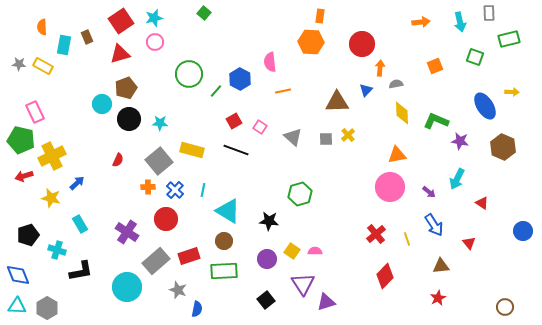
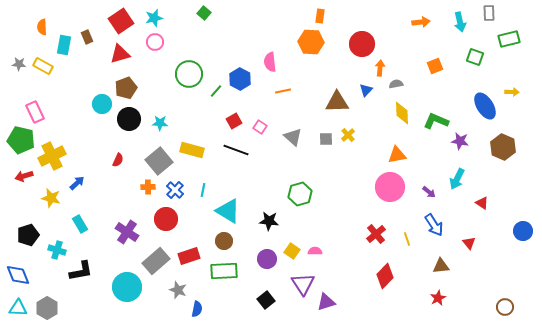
cyan triangle at (17, 306): moved 1 px right, 2 px down
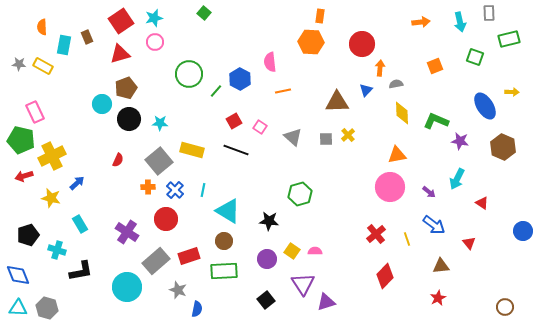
blue arrow at (434, 225): rotated 20 degrees counterclockwise
gray hexagon at (47, 308): rotated 15 degrees counterclockwise
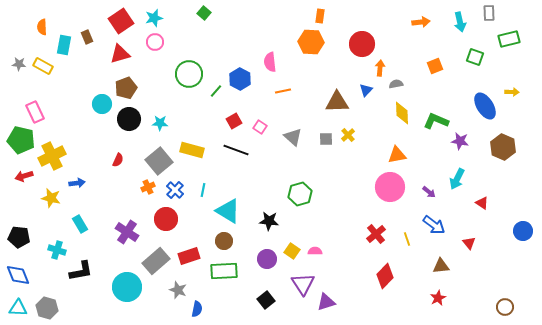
blue arrow at (77, 183): rotated 35 degrees clockwise
orange cross at (148, 187): rotated 24 degrees counterclockwise
black pentagon at (28, 235): moved 9 px left, 2 px down; rotated 25 degrees clockwise
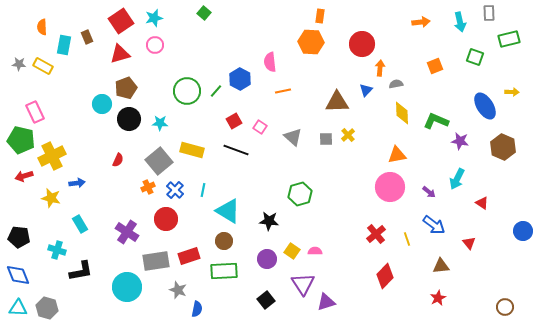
pink circle at (155, 42): moved 3 px down
green circle at (189, 74): moved 2 px left, 17 px down
gray rectangle at (156, 261): rotated 32 degrees clockwise
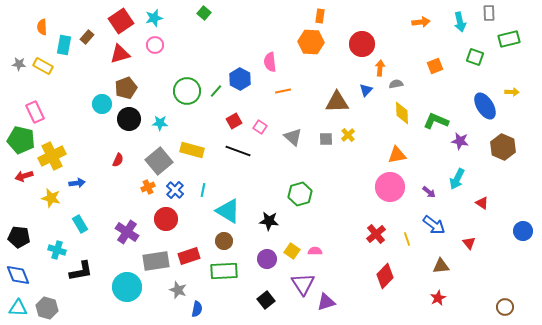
brown rectangle at (87, 37): rotated 64 degrees clockwise
black line at (236, 150): moved 2 px right, 1 px down
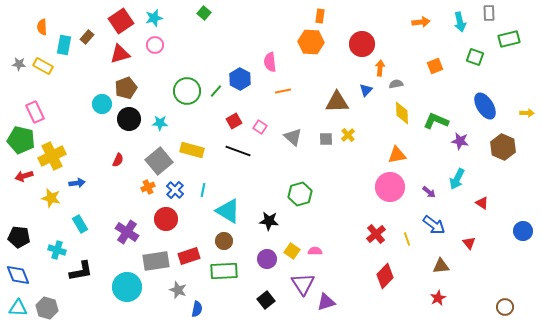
yellow arrow at (512, 92): moved 15 px right, 21 px down
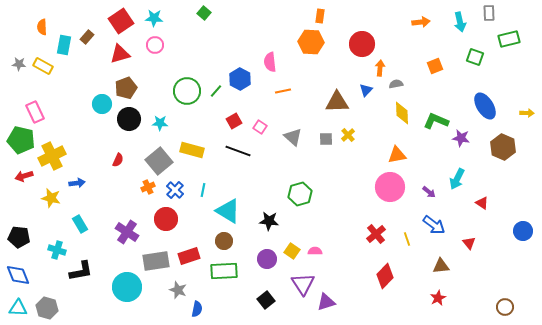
cyan star at (154, 18): rotated 18 degrees clockwise
purple star at (460, 141): moved 1 px right, 3 px up
